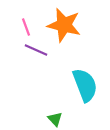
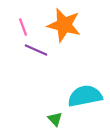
pink line: moved 3 px left
cyan semicircle: moved 11 px down; rotated 80 degrees counterclockwise
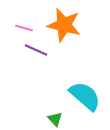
pink line: moved 1 px right, 1 px down; rotated 54 degrees counterclockwise
cyan semicircle: rotated 52 degrees clockwise
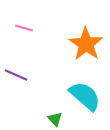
orange star: moved 22 px right, 19 px down; rotated 20 degrees clockwise
purple line: moved 20 px left, 25 px down
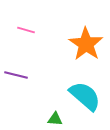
pink line: moved 2 px right, 2 px down
purple line: rotated 10 degrees counterclockwise
green triangle: rotated 42 degrees counterclockwise
